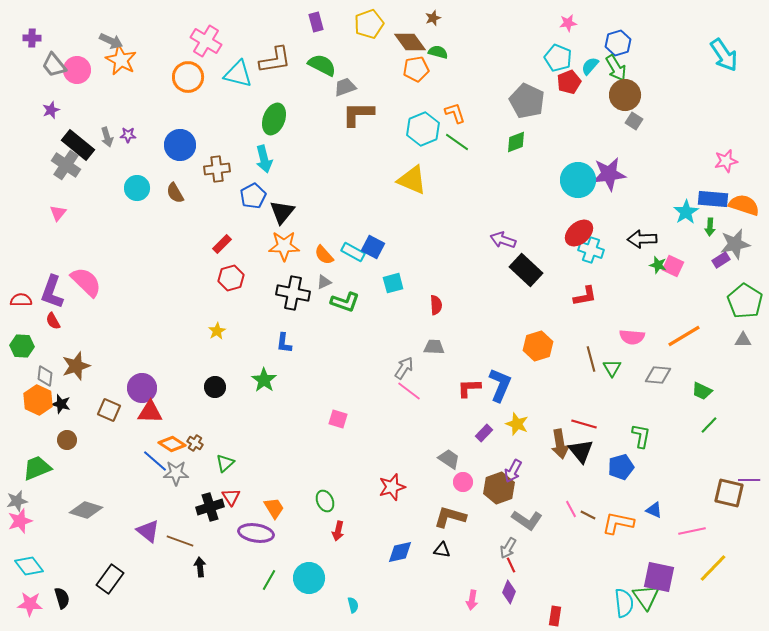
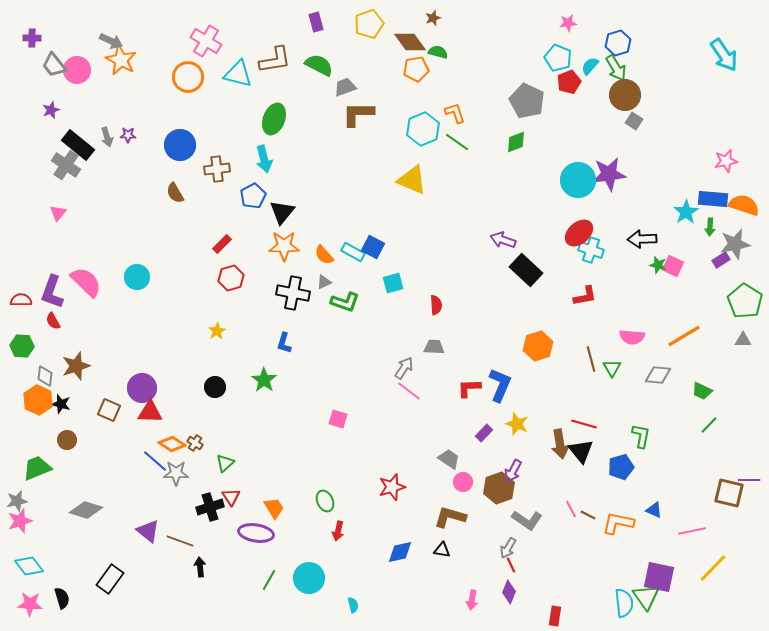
green semicircle at (322, 65): moved 3 px left
cyan circle at (137, 188): moved 89 px down
blue L-shape at (284, 343): rotated 10 degrees clockwise
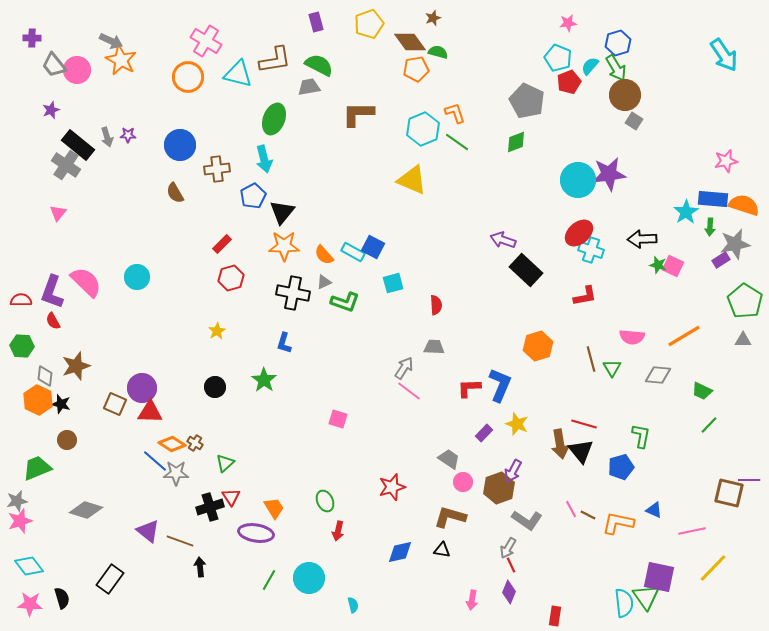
gray trapezoid at (345, 87): moved 36 px left; rotated 10 degrees clockwise
brown square at (109, 410): moved 6 px right, 6 px up
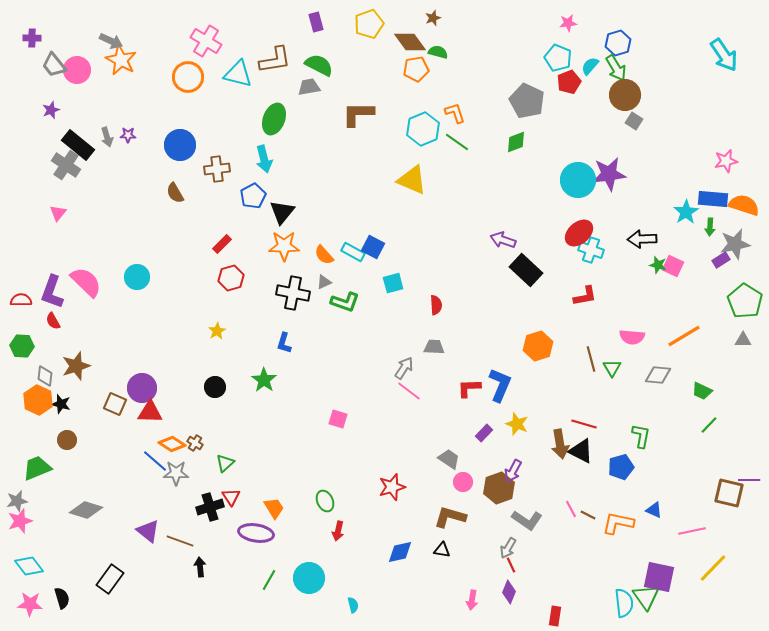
black triangle at (581, 451): rotated 24 degrees counterclockwise
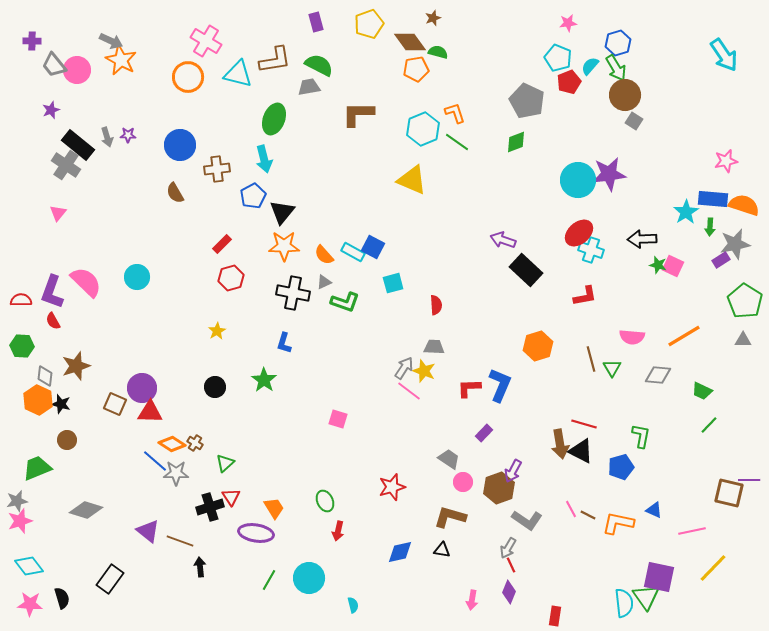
purple cross at (32, 38): moved 3 px down
yellow star at (517, 424): moved 93 px left, 53 px up
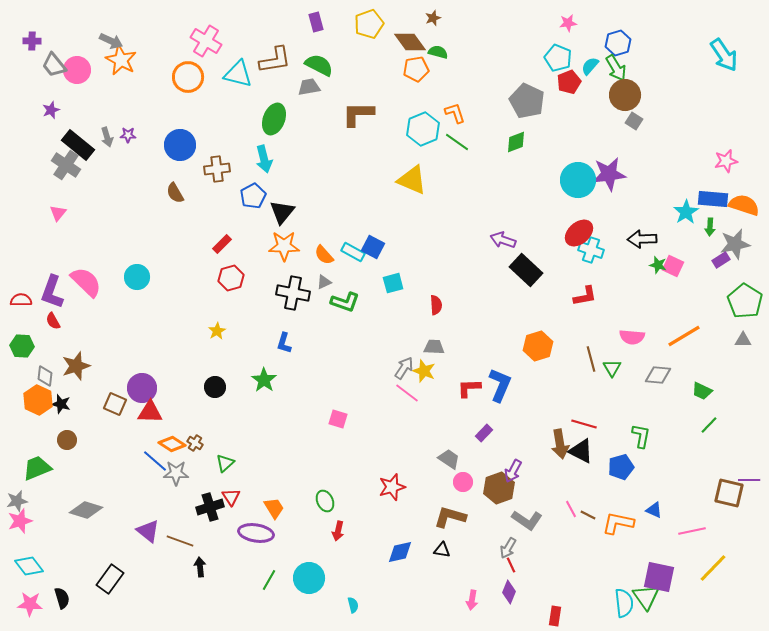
pink line at (409, 391): moved 2 px left, 2 px down
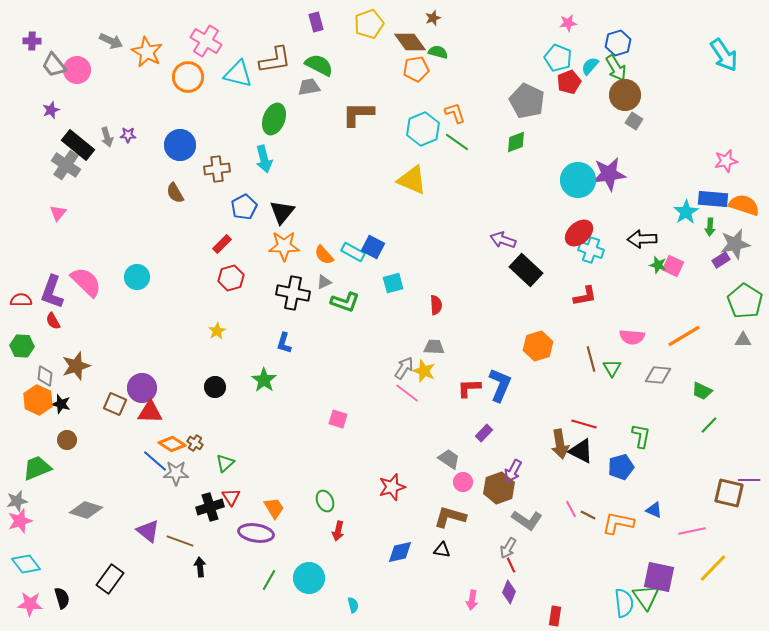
orange star at (121, 60): moved 26 px right, 8 px up
blue pentagon at (253, 196): moved 9 px left, 11 px down
cyan diamond at (29, 566): moved 3 px left, 2 px up
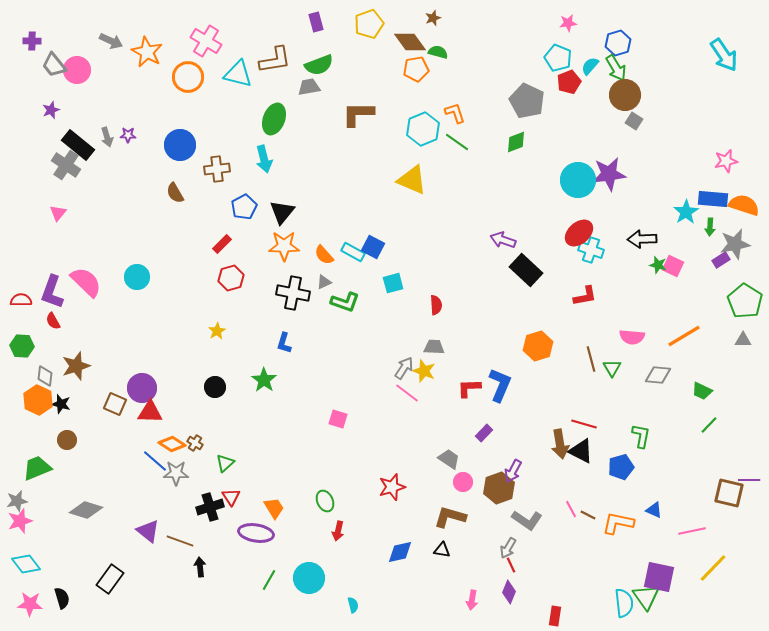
green semicircle at (319, 65): rotated 132 degrees clockwise
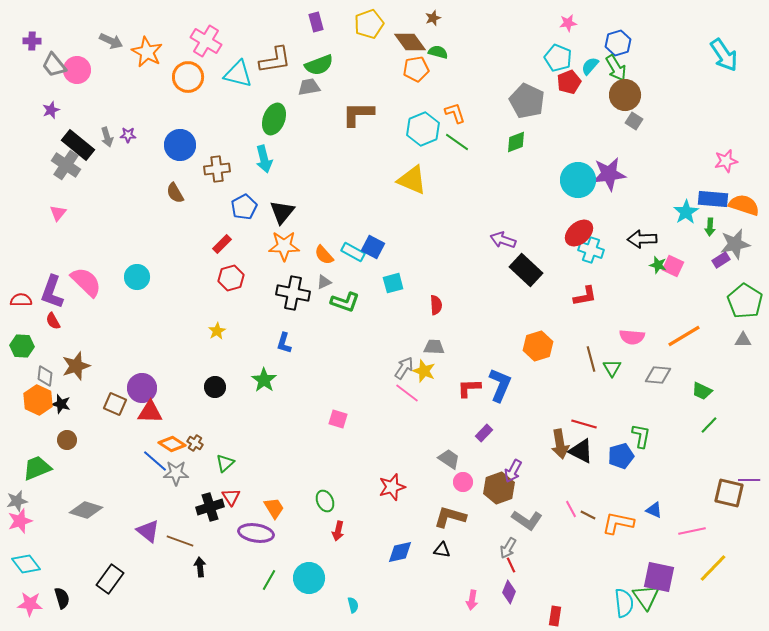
blue pentagon at (621, 467): moved 11 px up
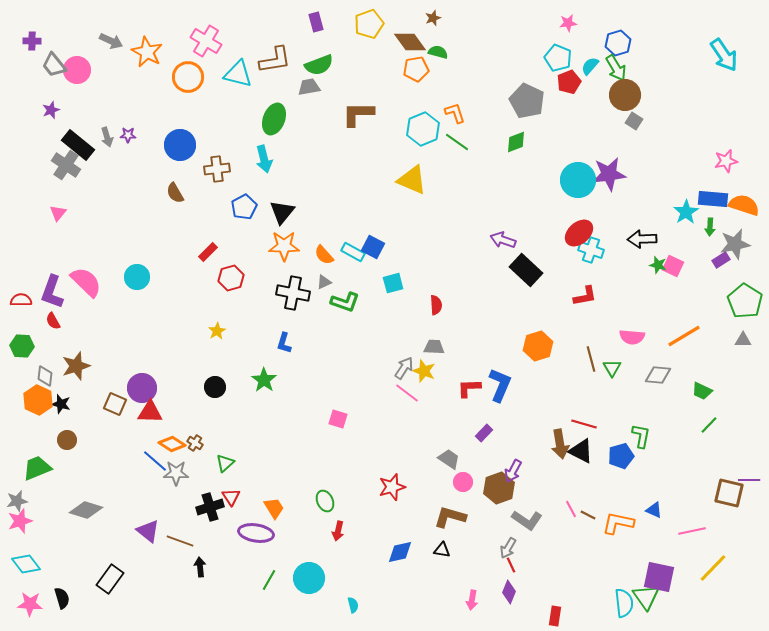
red rectangle at (222, 244): moved 14 px left, 8 px down
